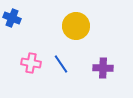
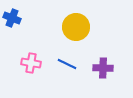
yellow circle: moved 1 px down
blue line: moved 6 px right; rotated 30 degrees counterclockwise
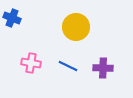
blue line: moved 1 px right, 2 px down
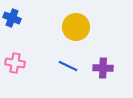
pink cross: moved 16 px left
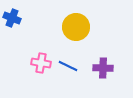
pink cross: moved 26 px right
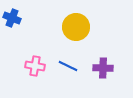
pink cross: moved 6 px left, 3 px down
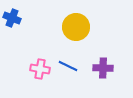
pink cross: moved 5 px right, 3 px down
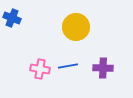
blue line: rotated 36 degrees counterclockwise
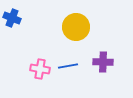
purple cross: moved 6 px up
